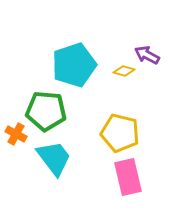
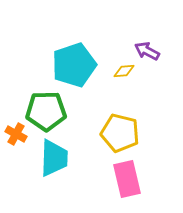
purple arrow: moved 4 px up
yellow diamond: rotated 20 degrees counterclockwise
green pentagon: rotated 6 degrees counterclockwise
cyan trapezoid: rotated 39 degrees clockwise
pink rectangle: moved 1 px left, 2 px down
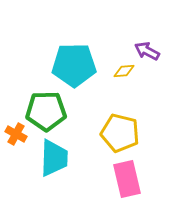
cyan pentagon: rotated 18 degrees clockwise
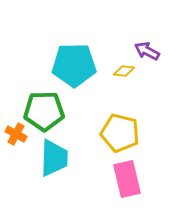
yellow diamond: rotated 10 degrees clockwise
green pentagon: moved 2 px left
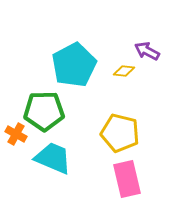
cyan pentagon: rotated 27 degrees counterclockwise
cyan trapezoid: moved 1 px left; rotated 69 degrees counterclockwise
